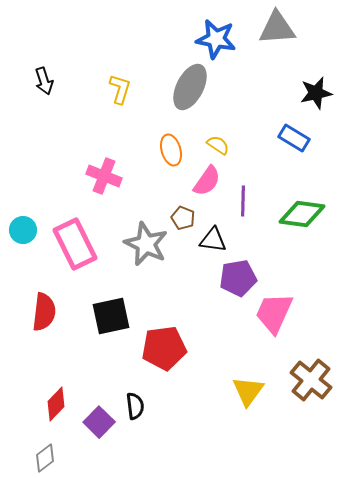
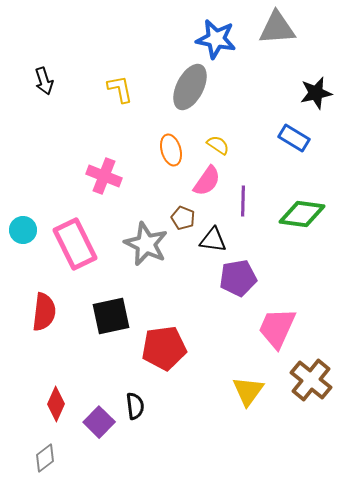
yellow L-shape: rotated 28 degrees counterclockwise
pink trapezoid: moved 3 px right, 15 px down
red diamond: rotated 20 degrees counterclockwise
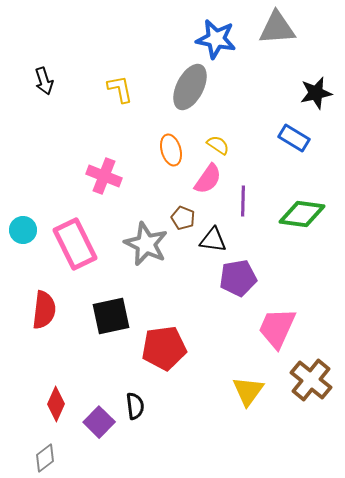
pink semicircle: moved 1 px right, 2 px up
red semicircle: moved 2 px up
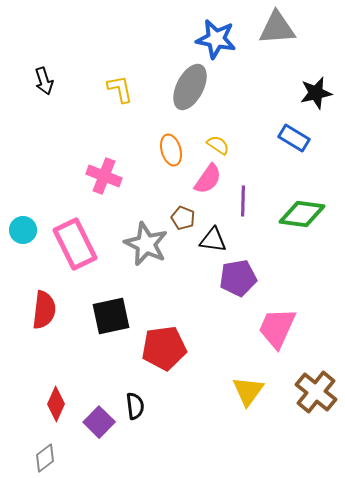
brown cross: moved 5 px right, 12 px down
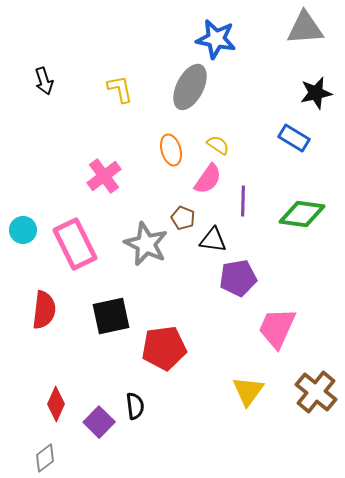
gray triangle: moved 28 px right
pink cross: rotated 32 degrees clockwise
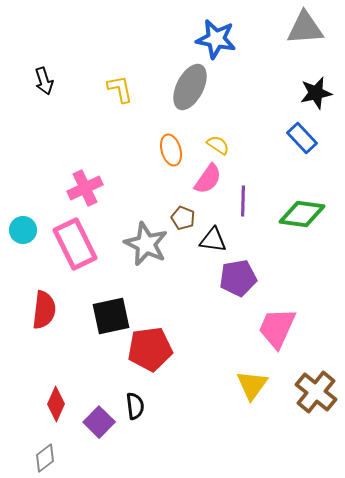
blue rectangle: moved 8 px right; rotated 16 degrees clockwise
pink cross: moved 19 px left, 12 px down; rotated 12 degrees clockwise
red pentagon: moved 14 px left, 1 px down
yellow triangle: moved 4 px right, 6 px up
